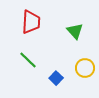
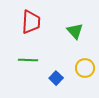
green line: rotated 42 degrees counterclockwise
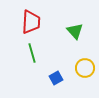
green line: moved 4 px right, 7 px up; rotated 72 degrees clockwise
blue square: rotated 16 degrees clockwise
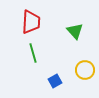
green line: moved 1 px right
yellow circle: moved 2 px down
blue square: moved 1 px left, 3 px down
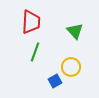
green line: moved 2 px right, 1 px up; rotated 36 degrees clockwise
yellow circle: moved 14 px left, 3 px up
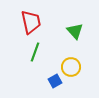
red trapezoid: rotated 15 degrees counterclockwise
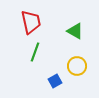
green triangle: rotated 18 degrees counterclockwise
yellow circle: moved 6 px right, 1 px up
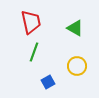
green triangle: moved 3 px up
green line: moved 1 px left
blue square: moved 7 px left, 1 px down
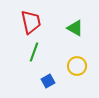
blue square: moved 1 px up
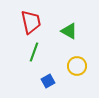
green triangle: moved 6 px left, 3 px down
